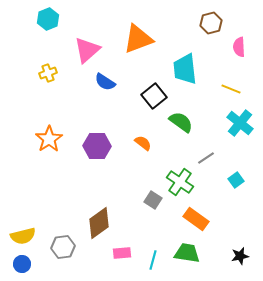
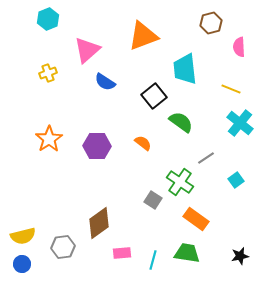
orange triangle: moved 5 px right, 3 px up
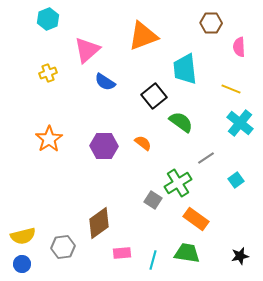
brown hexagon: rotated 15 degrees clockwise
purple hexagon: moved 7 px right
green cross: moved 2 px left, 1 px down; rotated 24 degrees clockwise
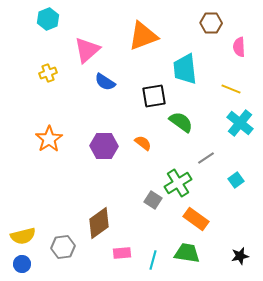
black square: rotated 30 degrees clockwise
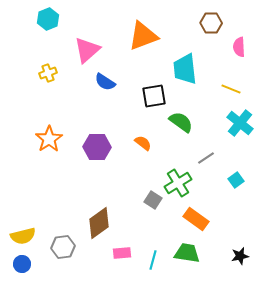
purple hexagon: moved 7 px left, 1 px down
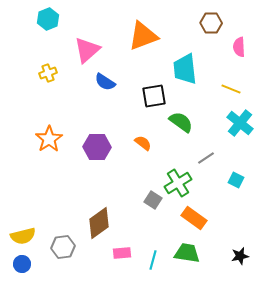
cyan square: rotated 28 degrees counterclockwise
orange rectangle: moved 2 px left, 1 px up
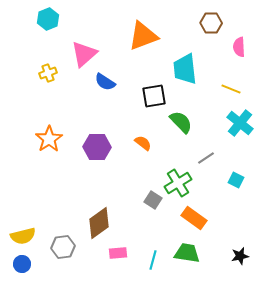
pink triangle: moved 3 px left, 4 px down
green semicircle: rotated 10 degrees clockwise
pink rectangle: moved 4 px left
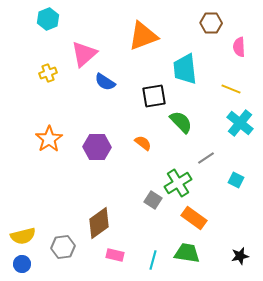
pink rectangle: moved 3 px left, 2 px down; rotated 18 degrees clockwise
